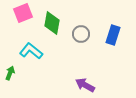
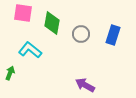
pink square: rotated 30 degrees clockwise
cyan L-shape: moved 1 px left, 1 px up
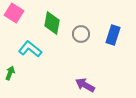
pink square: moved 9 px left; rotated 24 degrees clockwise
cyan L-shape: moved 1 px up
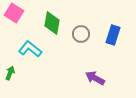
purple arrow: moved 10 px right, 7 px up
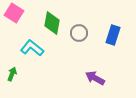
gray circle: moved 2 px left, 1 px up
cyan L-shape: moved 2 px right, 1 px up
green arrow: moved 2 px right, 1 px down
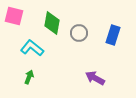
pink square: moved 3 px down; rotated 18 degrees counterclockwise
green arrow: moved 17 px right, 3 px down
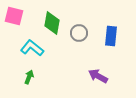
blue rectangle: moved 2 px left, 1 px down; rotated 12 degrees counterclockwise
purple arrow: moved 3 px right, 2 px up
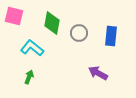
purple arrow: moved 3 px up
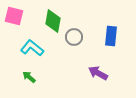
green diamond: moved 1 px right, 2 px up
gray circle: moved 5 px left, 4 px down
green arrow: rotated 72 degrees counterclockwise
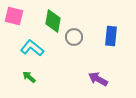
purple arrow: moved 6 px down
